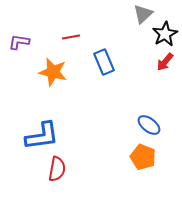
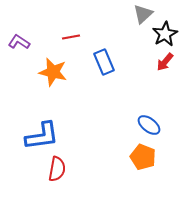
purple L-shape: rotated 25 degrees clockwise
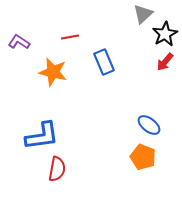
red line: moved 1 px left
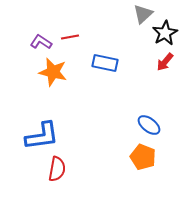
black star: moved 1 px up
purple L-shape: moved 22 px right
blue rectangle: moved 1 px right, 1 px down; rotated 55 degrees counterclockwise
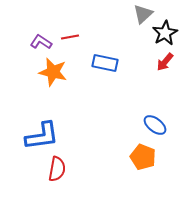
blue ellipse: moved 6 px right
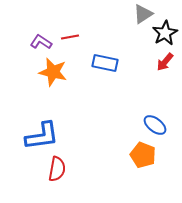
gray triangle: rotated 10 degrees clockwise
orange pentagon: moved 2 px up
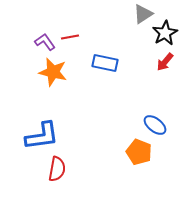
purple L-shape: moved 4 px right; rotated 20 degrees clockwise
orange pentagon: moved 4 px left, 3 px up
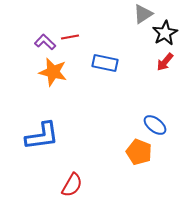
purple L-shape: rotated 10 degrees counterclockwise
red semicircle: moved 15 px right, 16 px down; rotated 20 degrees clockwise
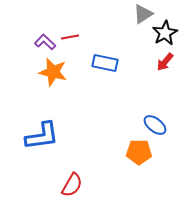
orange pentagon: rotated 20 degrees counterclockwise
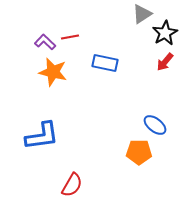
gray triangle: moved 1 px left
